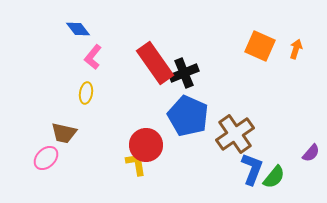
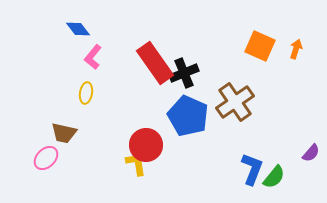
brown cross: moved 32 px up
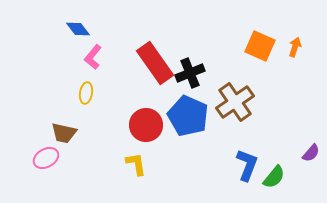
orange arrow: moved 1 px left, 2 px up
black cross: moved 6 px right
red circle: moved 20 px up
pink ellipse: rotated 15 degrees clockwise
blue L-shape: moved 5 px left, 4 px up
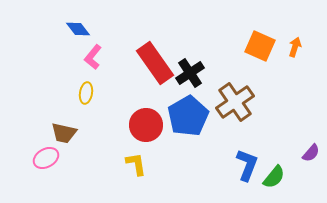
black cross: rotated 12 degrees counterclockwise
blue pentagon: rotated 18 degrees clockwise
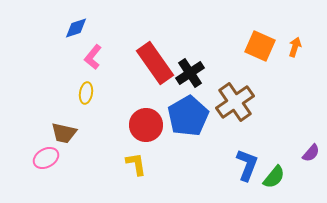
blue diamond: moved 2 px left, 1 px up; rotated 70 degrees counterclockwise
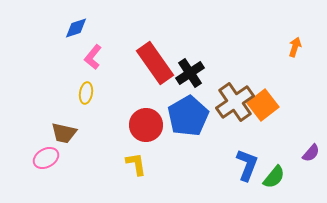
orange square: moved 3 px right, 59 px down; rotated 28 degrees clockwise
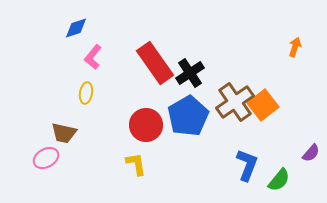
green semicircle: moved 5 px right, 3 px down
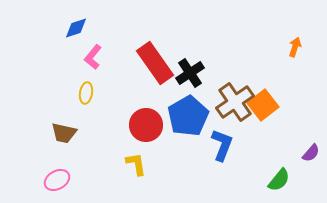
pink ellipse: moved 11 px right, 22 px down
blue L-shape: moved 25 px left, 20 px up
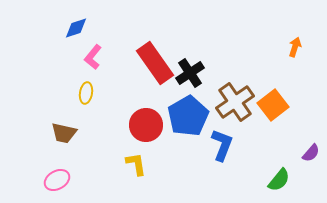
orange square: moved 10 px right
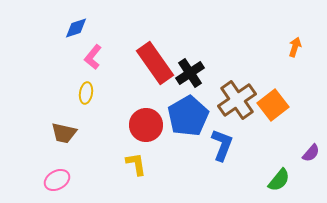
brown cross: moved 2 px right, 2 px up
